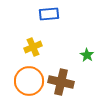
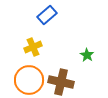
blue rectangle: moved 2 px left, 1 px down; rotated 36 degrees counterclockwise
orange circle: moved 1 px up
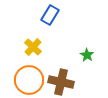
blue rectangle: moved 3 px right; rotated 18 degrees counterclockwise
yellow cross: rotated 24 degrees counterclockwise
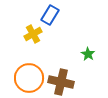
yellow cross: moved 13 px up; rotated 18 degrees clockwise
green star: moved 1 px right, 1 px up
orange circle: moved 2 px up
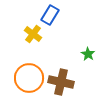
yellow cross: rotated 24 degrees counterclockwise
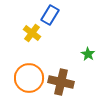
yellow cross: moved 1 px left, 1 px up
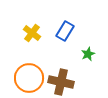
blue rectangle: moved 15 px right, 16 px down
green star: rotated 16 degrees clockwise
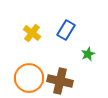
blue rectangle: moved 1 px right, 1 px up
brown cross: moved 1 px left, 1 px up
